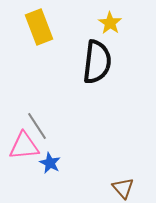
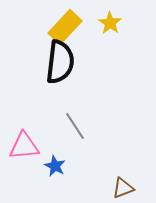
yellow rectangle: moved 26 px right; rotated 64 degrees clockwise
black semicircle: moved 37 px left
gray line: moved 38 px right
blue star: moved 5 px right, 3 px down
brown triangle: rotated 50 degrees clockwise
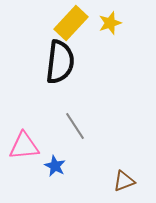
yellow star: rotated 20 degrees clockwise
yellow rectangle: moved 6 px right, 4 px up
brown triangle: moved 1 px right, 7 px up
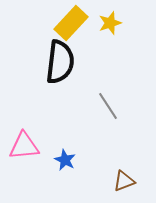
gray line: moved 33 px right, 20 px up
blue star: moved 10 px right, 6 px up
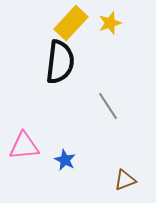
brown triangle: moved 1 px right, 1 px up
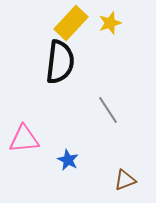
gray line: moved 4 px down
pink triangle: moved 7 px up
blue star: moved 3 px right
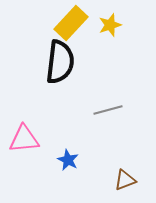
yellow star: moved 2 px down
gray line: rotated 72 degrees counterclockwise
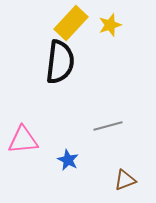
gray line: moved 16 px down
pink triangle: moved 1 px left, 1 px down
